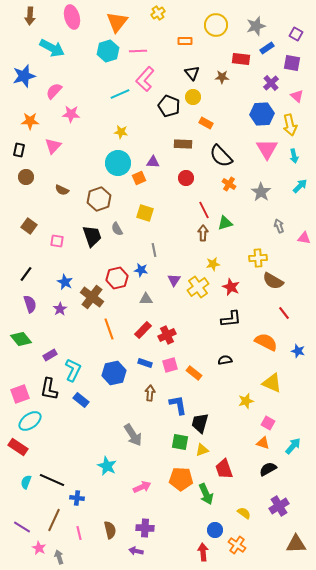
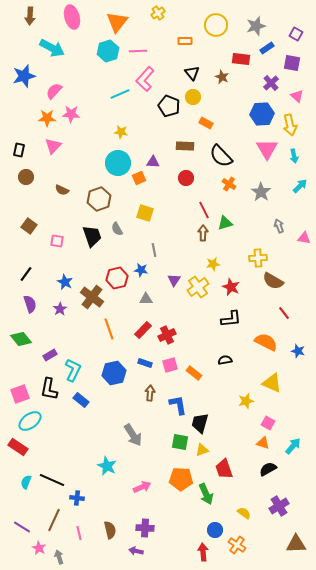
brown star at (222, 77): rotated 24 degrees clockwise
orange star at (30, 121): moved 17 px right, 3 px up
brown rectangle at (183, 144): moved 2 px right, 2 px down
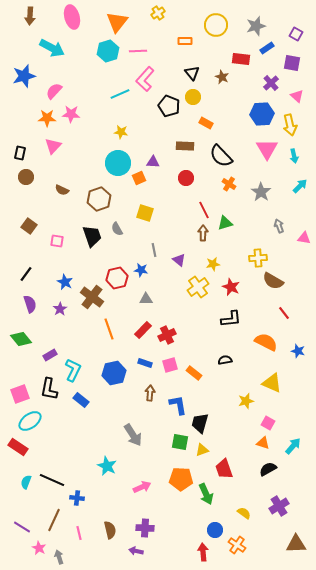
black rectangle at (19, 150): moved 1 px right, 3 px down
purple triangle at (174, 280): moved 5 px right, 20 px up; rotated 24 degrees counterclockwise
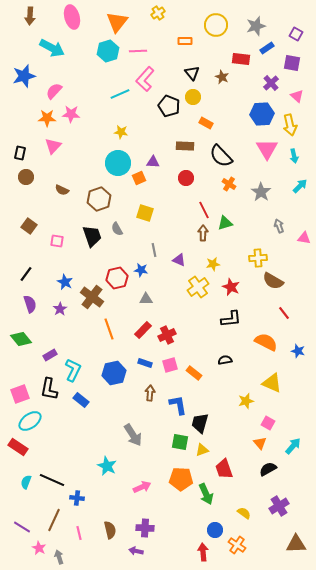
purple triangle at (179, 260): rotated 16 degrees counterclockwise
orange triangle at (263, 443): moved 3 px left; rotated 32 degrees clockwise
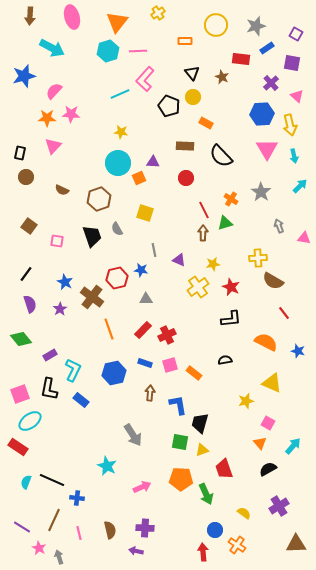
orange cross at (229, 184): moved 2 px right, 15 px down
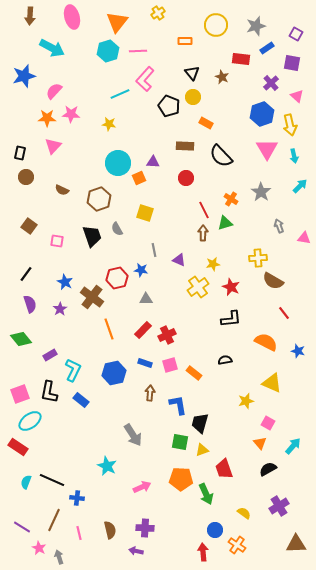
blue hexagon at (262, 114): rotated 15 degrees counterclockwise
yellow star at (121, 132): moved 12 px left, 8 px up
black L-shape at (49, 389): moved 3 px down
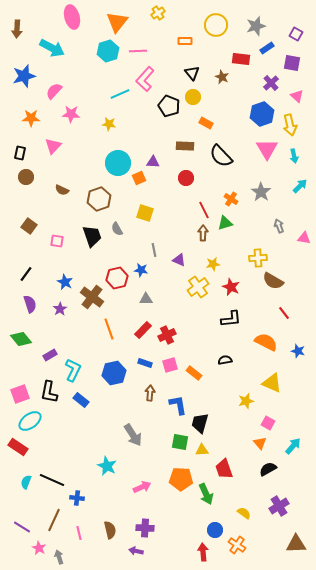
brown arrow at (30, 16): moved 13 px left, 13 px down
orange star at (47, 118): moved 16 px left
yellow triangle at (202, 450): rotated 16 degrees clockwise
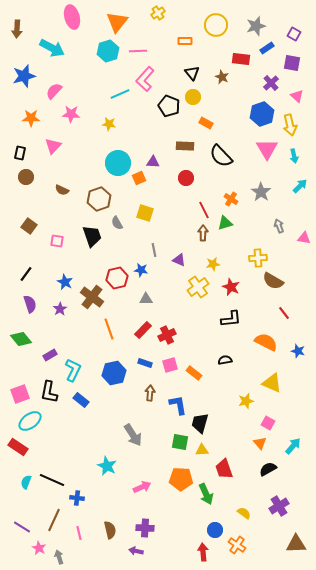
purple square at (296, 34): moved 2 px left
gray semicircle at (117, 229): moved 6 px up
